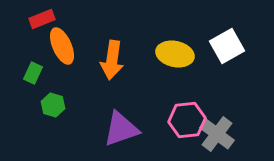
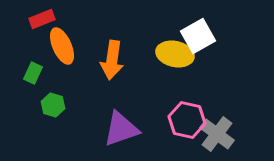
white square: moved 29 px left, 10 px up
pink hexagon: rotated 18 degrees clockwise
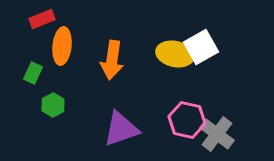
white square: moved 3 px right, 11 px down
orange ellipse: rotated 30 degrees clockwise
green hexagon: rotated 15 degrees clockwise
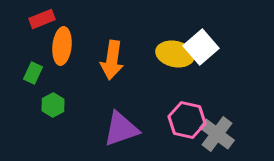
white square: rotated 12 degrees counterclockwise
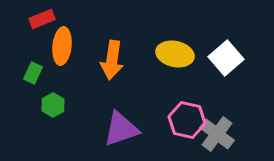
white square: moved 25 px right, 11 px down
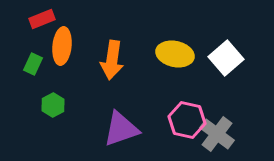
green rectangle: moved 9 px up
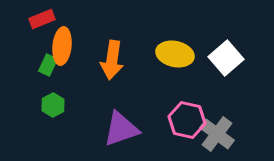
green rectangle: moved 15 px right, 1 px down
